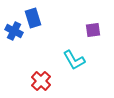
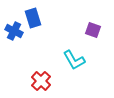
purple square: rotated 28 degrees clockwise
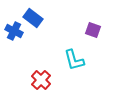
blue rectangle: rotated 36 degrees counterclockwise
cyan L-shape: rotated 15 degrees clockwise
red cross: moved 1 px up
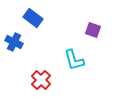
blue cross: moved 11 px down
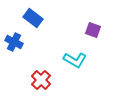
cyan L-shape: moved 1 px right; rotated 45 degrees counterclockwise
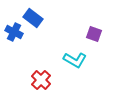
purple square: moved 1 px right, 4 px down
blue cross: moved 10 px up
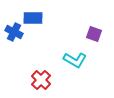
blue rectangle: rotated 36 degrees counterclockwise
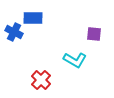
purple square: rotated 14 degrees counterclockwise
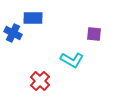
blue cross: moved 1 px left, 1 px down
cyan L-shape: moved 3 px left
red cross: moved 1 px left, 1 px down
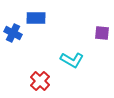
blue rectangle: moved 3 px right
purple square: moved 8 px right, 1 px up
